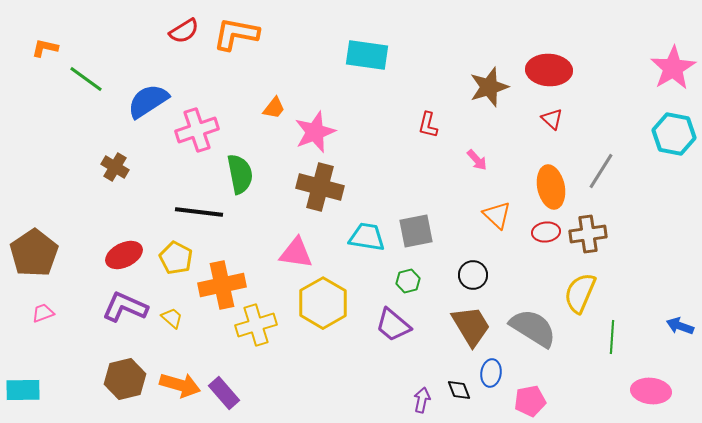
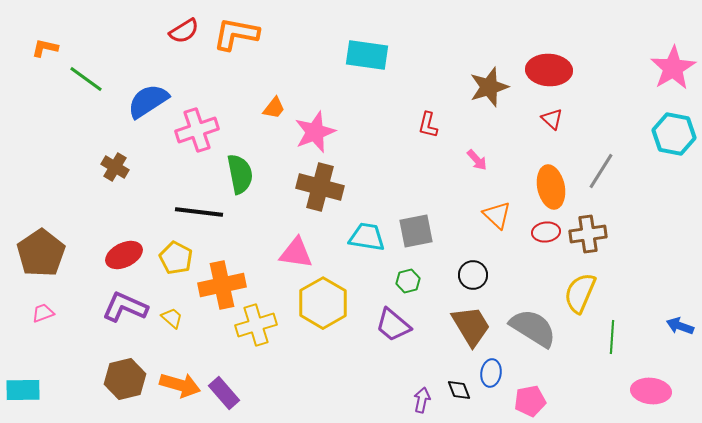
brown pentagon at (34, 253): moved 7 px right
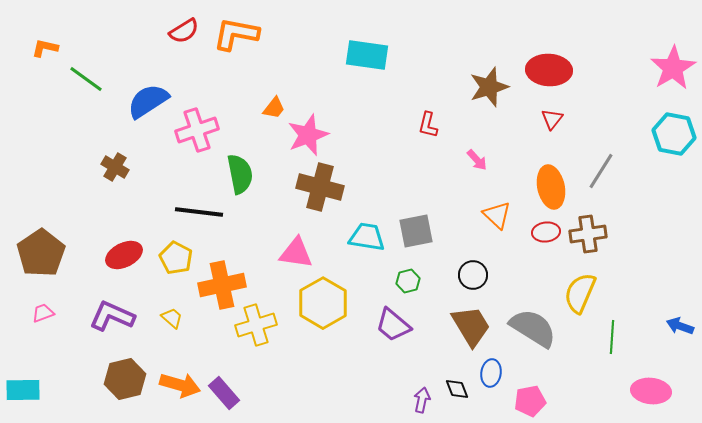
red triangle at (552, 119): rotated 25 degrees clockwise
pink star at (315, 132): moved 7 px left, 3 px down
purple L-shape at (125, 307): moved 13 px left, 9 px down
black diamond at (459, 390): moved 2 px left, 1 px up
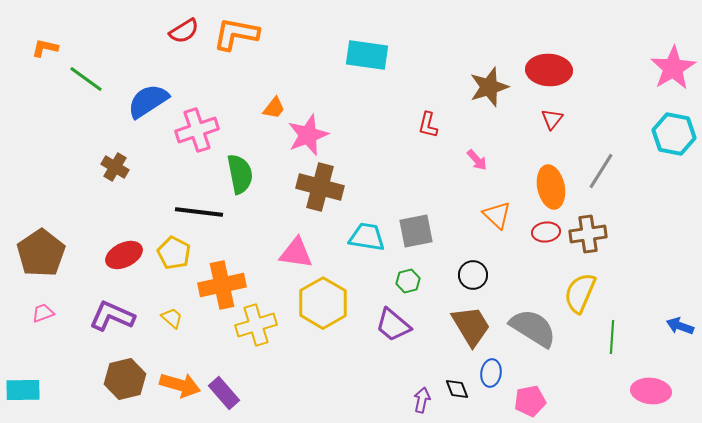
yellow pentagon at (176, 258): moved 2 px left, 5 px up
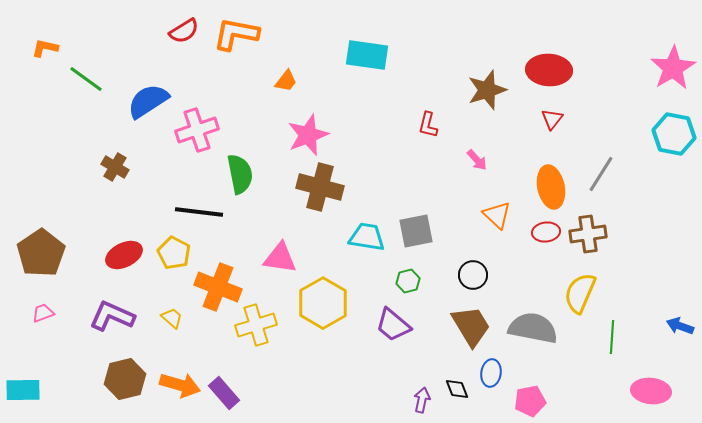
brown star at (489, 87): moved 2 px left, 3 px down
orange trapezoid at (274, 108): moved 12 px right, 27 px up
gray line at (601, 171): moved 3 px down
pink triangle at (296, 253): moved 16 px left, 5 px down
orange cross at (222, 285): moved 4 px left, 2 px down; rotated 33 degrees clockwise
gray semicircle at (533, 328): rotated 21 degrees counterclockwise
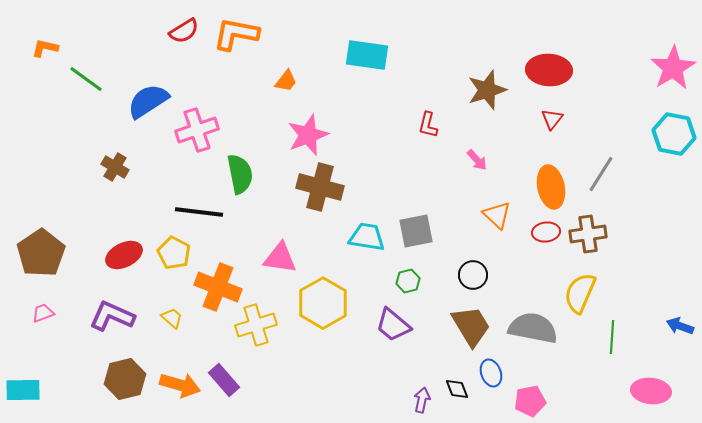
blue ellipse at (491, 373): rotated 28 degrees counterclockwise
purple rectangle at (224, 393): moved 13 px up
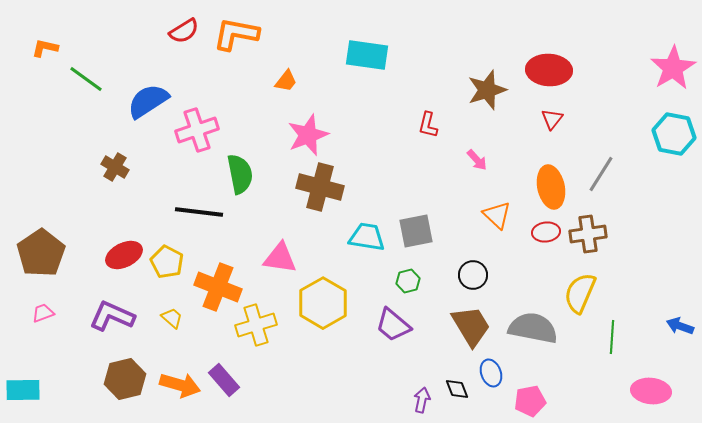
yellow pentagon at (174, 253): moved 7 px left, 9 px down
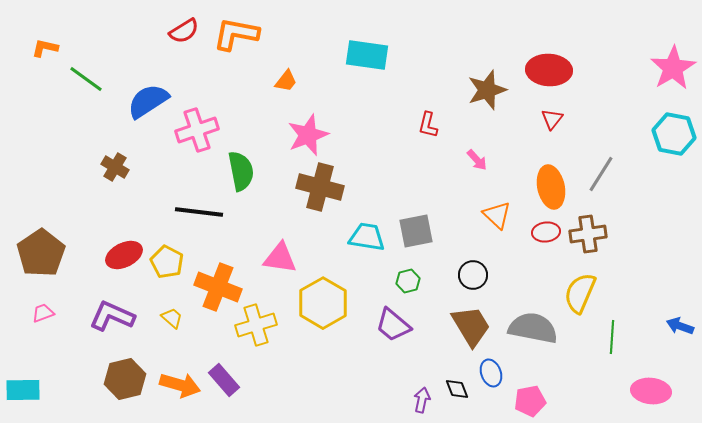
green semicircle at (240, 174): moved 1 px right, 3 px up
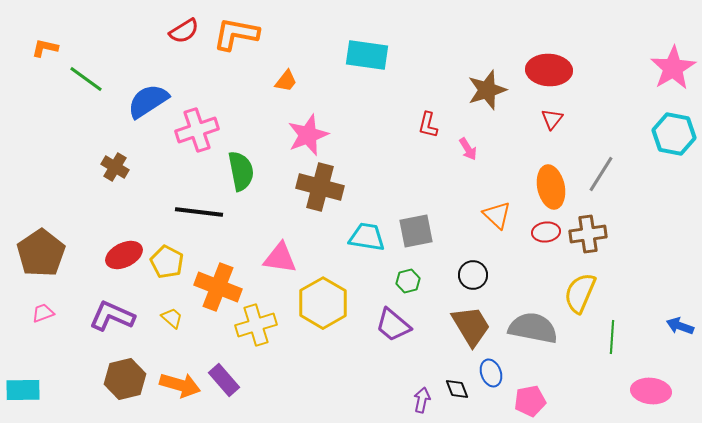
pink arrow at (477, 160): moved 9 px left, 11 px up; rotated 10 degrees clockwise
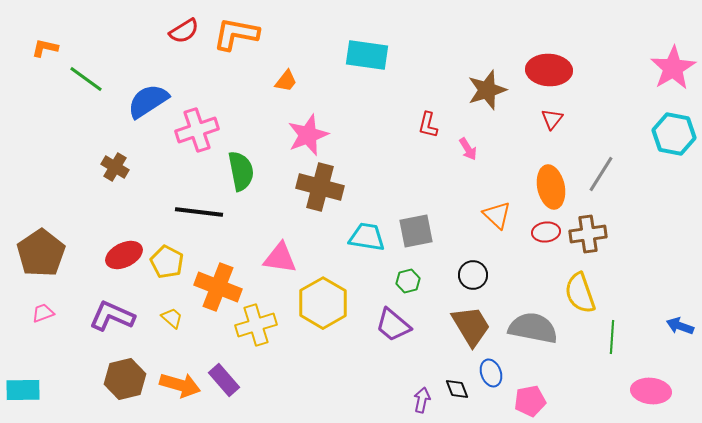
yellow semicircle at (580, 293): rotated 42 degrees counterclockwise
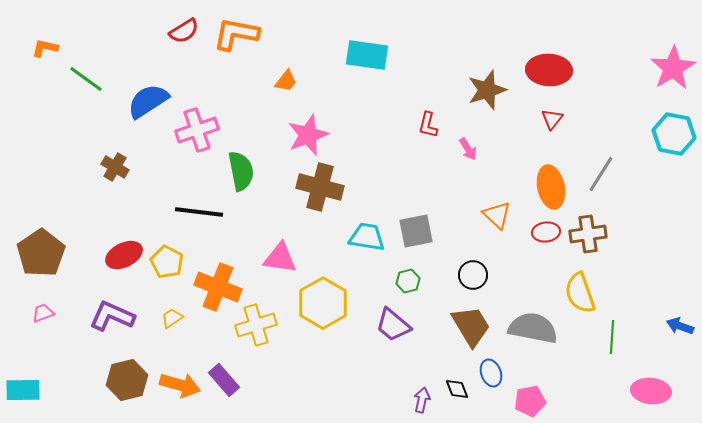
yellow trapezoid at (172, 318): rotated 75 degrees counterclockwise
brown hexagon at (125, 379): moved 2 px right, 1 px down
